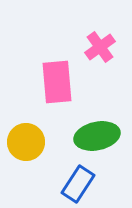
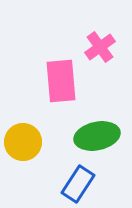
pink rectangle: moved 4 px right, 1 px up
yellow circle: moved 3 px left
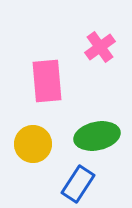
pink rectangle: moved 14 px left
yellow circle: moved 10 px right, 2 px down
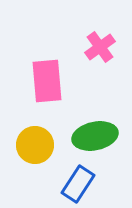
green ellipse: moved 2 px left
yellow circle: moved 2 px right, 1 px down
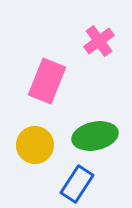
pink cross: moved 1 px left, 6 px up
pink rectangle: rotated 27 degrees clockwise
blue rectangle: moved 1 px left
